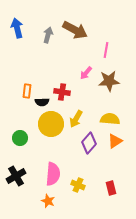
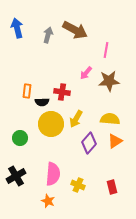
red rectangle: moved 1 px right, 1 px up
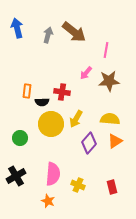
brown arrow: moved 1 px left, 2 px down; rotated 10 degrees clockwise
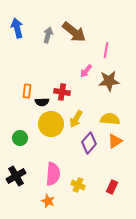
pink arrow: moved 2 px up
red rectangle: rotated 40 degrees clockwise
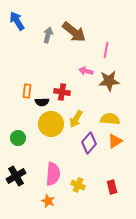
blue arrow: moved 7 px up; rotated 18 degrees counterclockwise
pink arrow: rotated 64 degrees clockwise
green circle: moved 2 px left
red rectangle: rotated 40 degrees counterclockwise
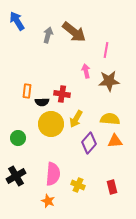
pink arrow: rotated 64 degrees clockwise
red cross: moved 2 px down
orange triangle: rotated 28 degrees clockwise
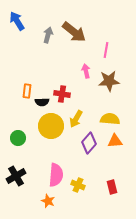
yellow circle: moved 2 px down
pink semicircle: moved 3 px right, 1 px down
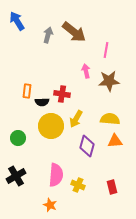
purple diamond: moved 2 px left, 3 px down; rotated 25 degrees counterclockwise
orange star: moved 2 px right, 4 px down
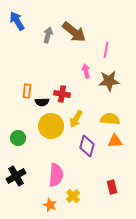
yellow cross: moved 5 px left, 11 px down; rotated 24 degrees clockwise
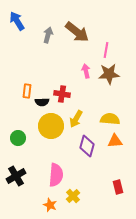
brown arrow: moved 3 px right
brown star: moved 7 px up
red rectangle: moved 6 px right
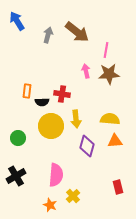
yellow arrow: rotated 36 degrees counterclockwise
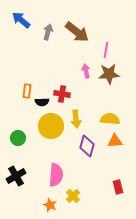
blue arrow: moved 4 px right, 1 px up; rotated 18 degrees counterclockwise
gray arrow: moved 3 px up
